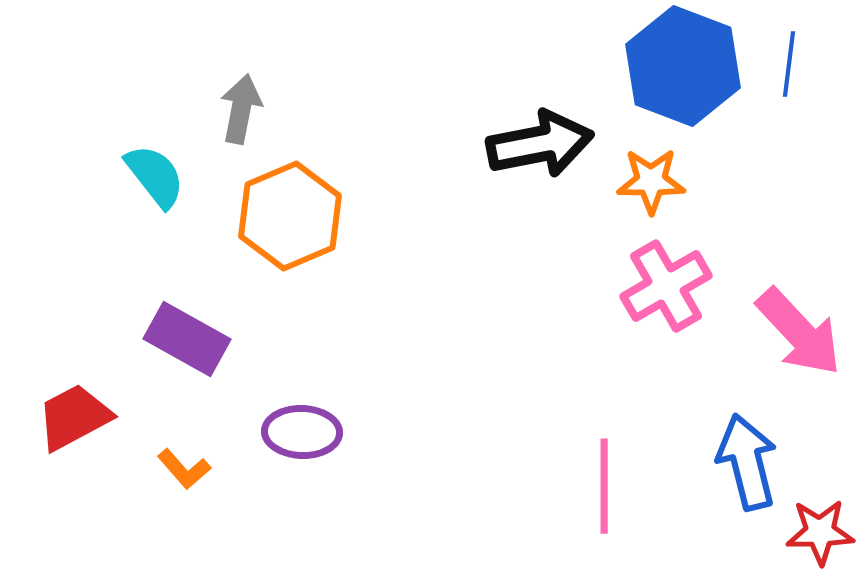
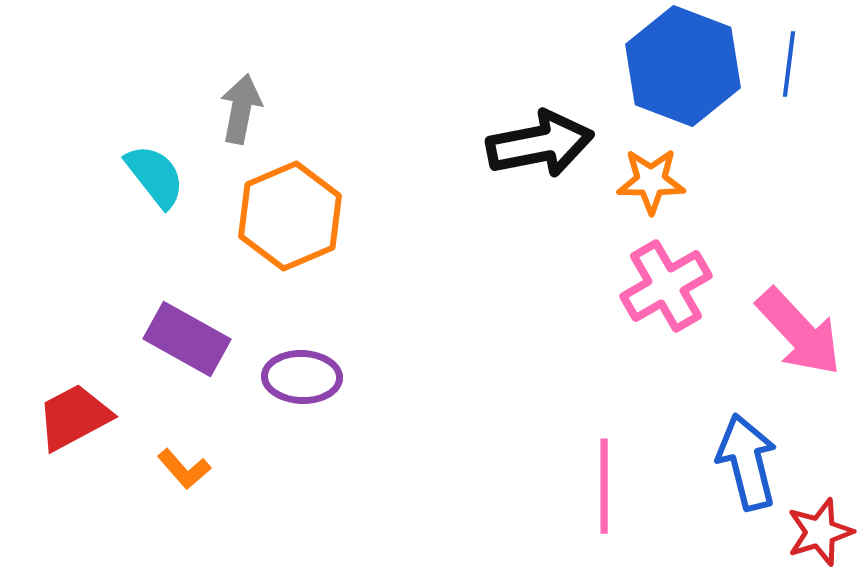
purple ellipse: moved 55 px up
red star: rotated 16 degrees counterclockwise
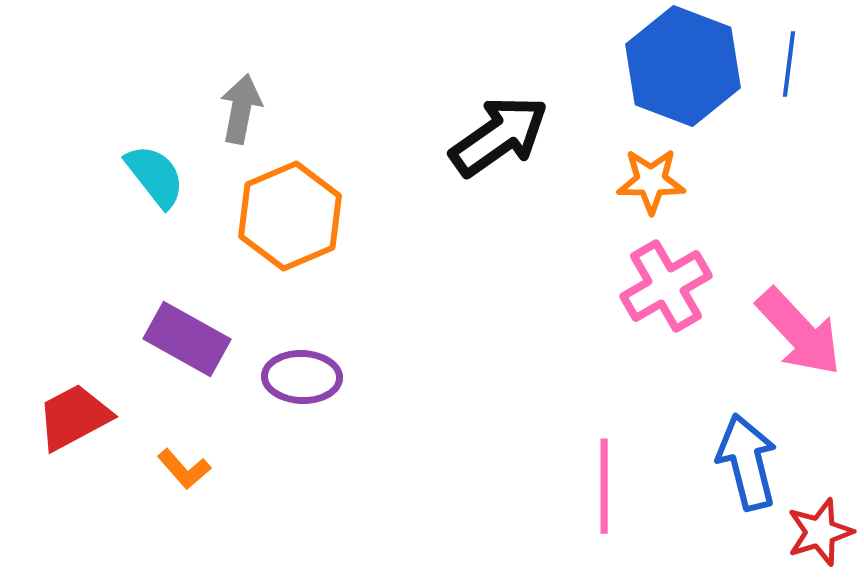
black arrow: moved 41 px left, 8 px up; rotated 24 degrees counterclockwise
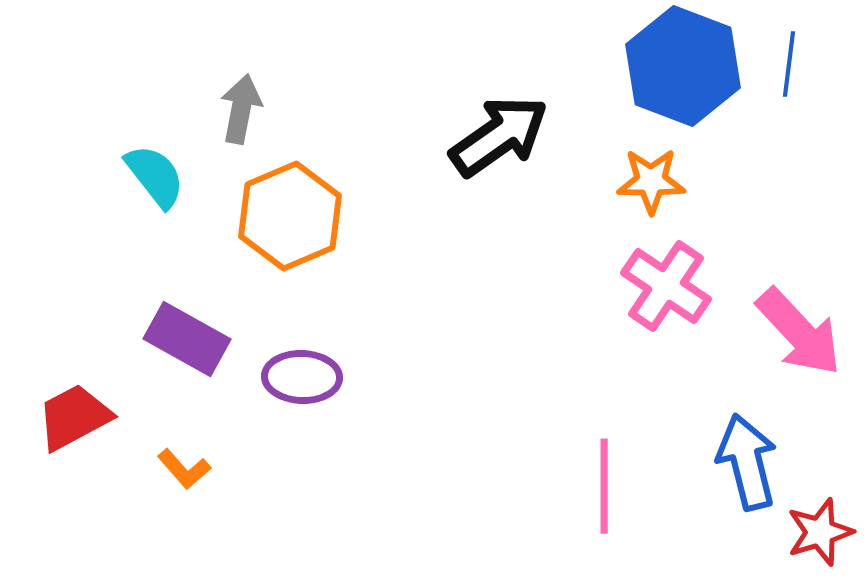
pink cross: rotated 26 degrees counterclockwise
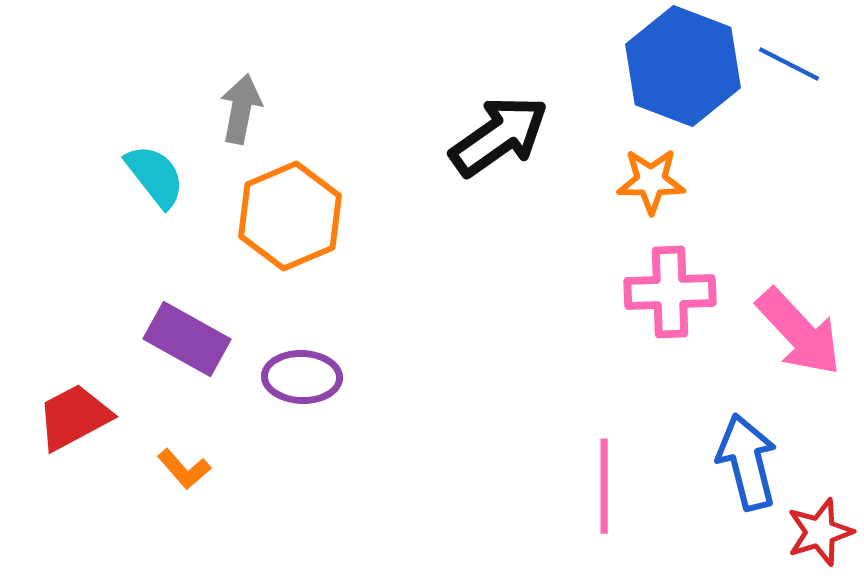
blue line: rotated 70 degrees counterclockwise
pink cross: moved 4 px right, 6 px down; rotated 36 degrees counterclockwise
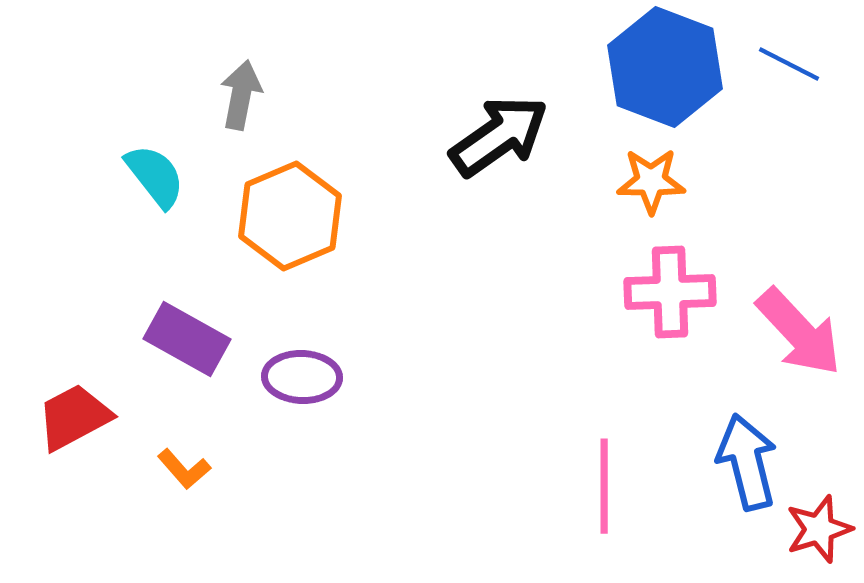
blue hexagon: moved 18 px left, 1 px down
gray arrow: moved 14 px up
red star: moved 1 px left, 3 px up
